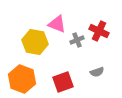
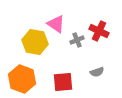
pink triangle: moved 1 px left; rotated 12 degrees clockwise
red square: rotated 15 degrees clockwise
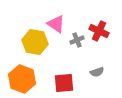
red square: moved 1 px right, 1 px down
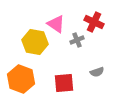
red cross: moved 5 px left, 9 px up
orange hexagon: moved 1 px left
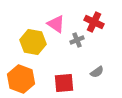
yellow hexagon: moved 2 px left
gray semicircle: rotated 16 degrees counterclockwise
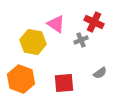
gray cross: moved 4 px right
gray semicircle: moved 3 px right, 1 px down
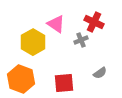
yellow hexagon: rotated 20 degrees clockwise
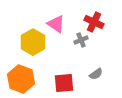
gray semicircle: moved 4 px left, 1 px down
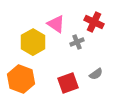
gray cross: moved 4 px left, 2 px down
red square: moved 4 px right; rotated 15 degrees counterclockwise
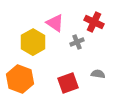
pink triangle: moved 1 px left, 1 px up
gray semicircle: moved 2 px right; rotated 136 degrees counterclockwise
orange hexagon: moved 1 px left
